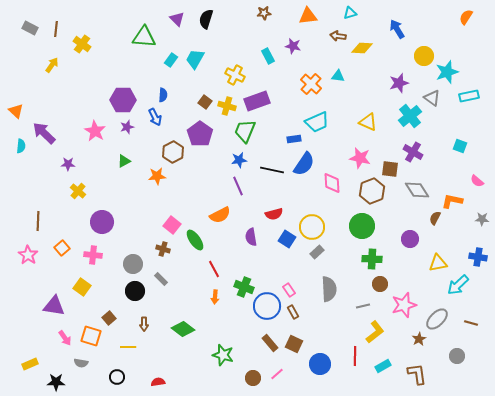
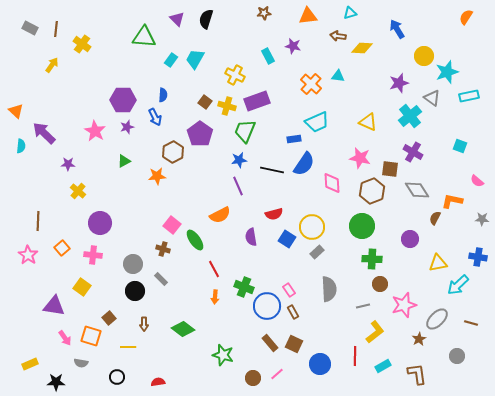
purple circle at (102, 222): moved 2 px left, 1 px down
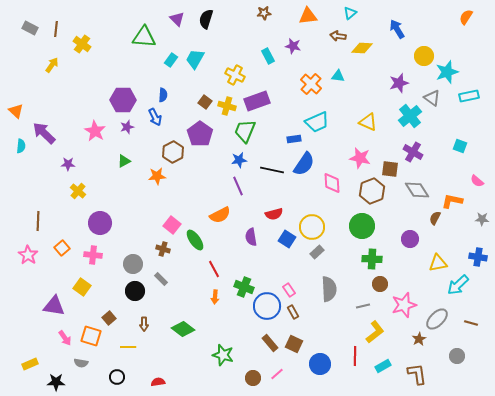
cyan triangle at (350, 13): rotated 24 degrees counterclockwise
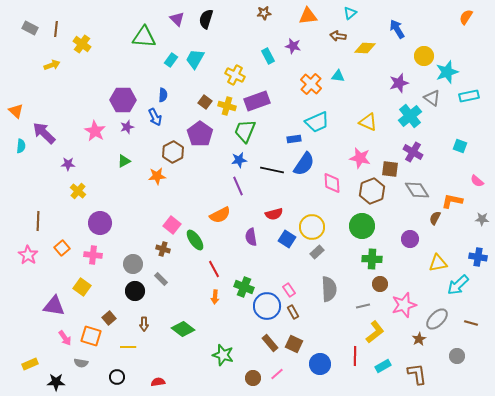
yellow diamond at (362, 48): moved 3 px right
yellow arrow at (52, 65): rotated 35 degrees clockwise
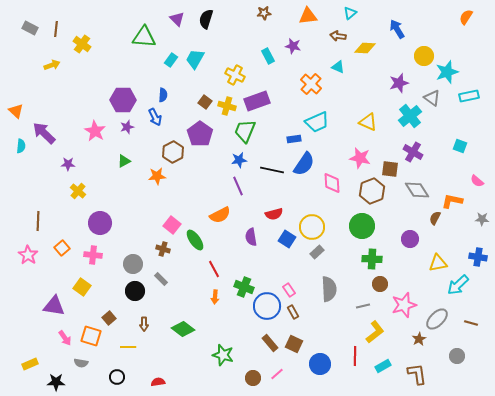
cyan triangle at (338, 76): moved 9 px up; rotated 16 degrees clockwise
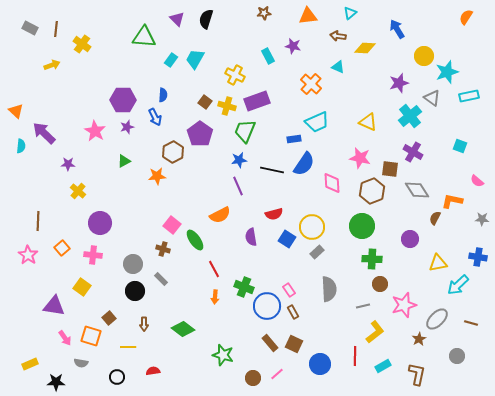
brown L-shape at (417, 374): rotated 20 degrees clockwise
red semicircle at (158, 382): moved 5 px left, 11 px up
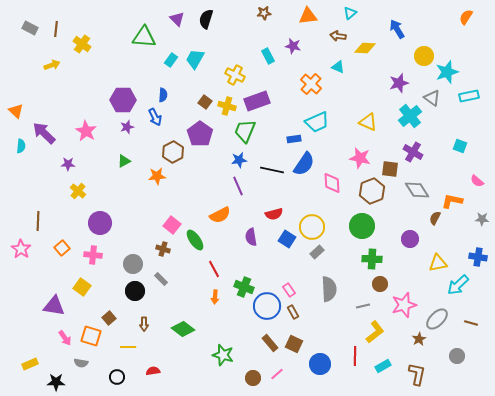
pink star at (95, 131): moved 9 px left
pink star at (28, 255): moved 7 px left, 6 px up
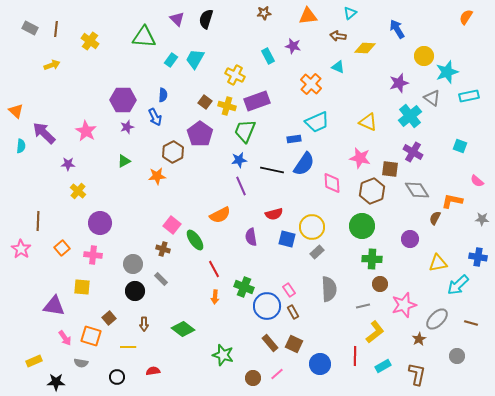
yellow cross at (82, 44): moved 8 px right, 3 px up
purple line at (238, 186): moved 3 px right
blue square at (287, 239): rotated 18 degrees counterclockwise
yellow square at (82, 287): rotated 30 degrees counterclockwise
yellow rectangle at (30, 364): moved 4 px right, 3 px up
